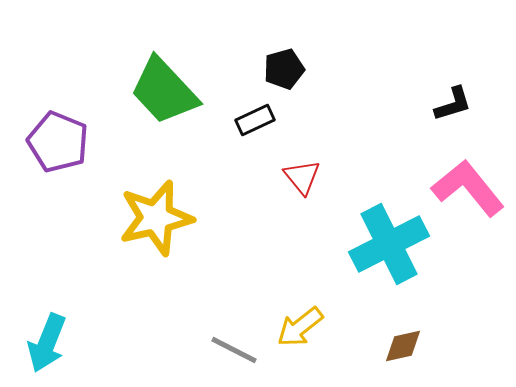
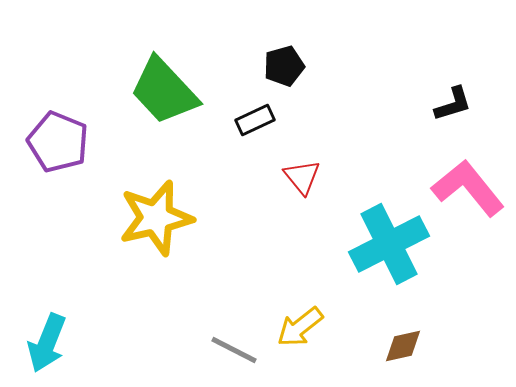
black pentagon: moved 3 px up
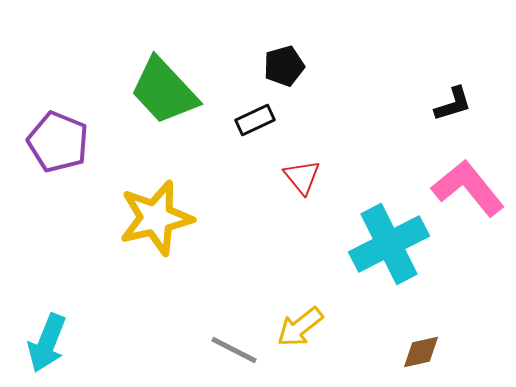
brown diamond: moved 18 px right, 6 px down
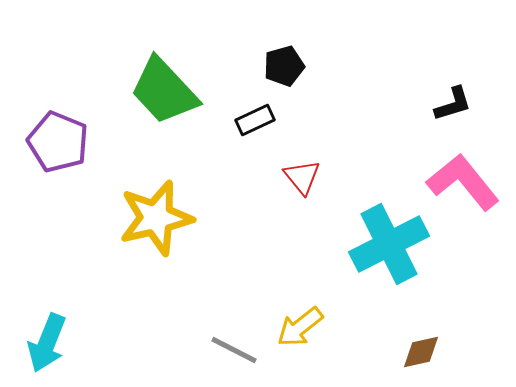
pink L-shape: moved 5 px left, 6 px up
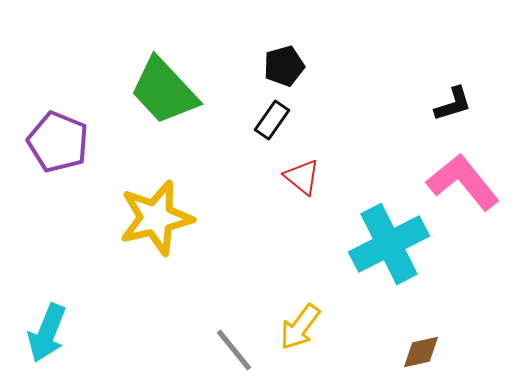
black rectangle: moved 17 px right; rotated 30 degrees counterclockwise
red triangle: rotated 12 degrees counterclockwise
yellow arrow: rotated 15 degrees counterclockwise
cyan arrow: moved 10 px up
gray line: rotated 24 degrees clockwise
